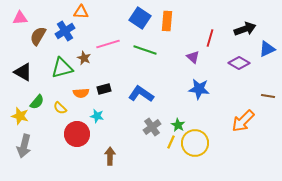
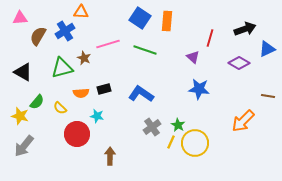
gray arrow: rotated 25 degrees clockwise
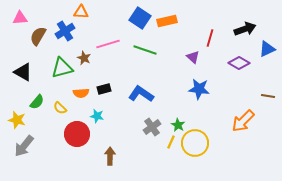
orange rectangle: rotated 72 degrees clockwise
yellow star: moved 3 px left, 4 px down
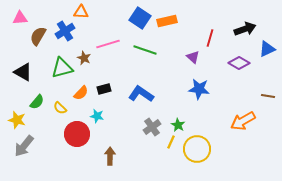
orange semicircle: rotated 42 degrees counterclockwise
orange arrow: rotated 15 degrees clockwise
yellow circle: moved 2 px right, 6 px down
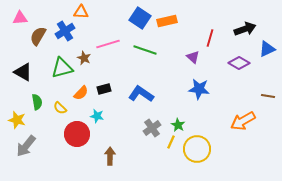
green semicircle: rotated 49 degrees counterclockwise
gray cross: moved 1 px down
gray arrow: moved 2 px right
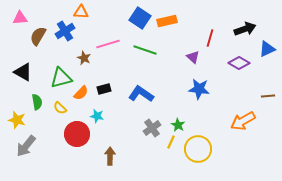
green triangle: moved 1 px left, 10 px down
brown line: rotated 16 degrees counterclockwise
yellow circle: moved 1 px right
